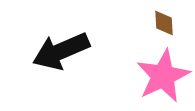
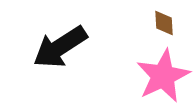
black arrow: moved 1 px left, 4 px up; rotated 10 degrees counterclockwise
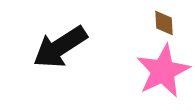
pink star: moved 5 px up
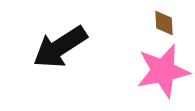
pink star: rotated 14 degrees clockwise
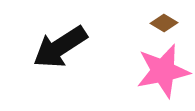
brown diamond: rotated 56 degrees counterclockwise
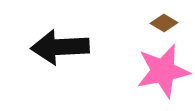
black arrow: rotated 30 degrees clockwise
